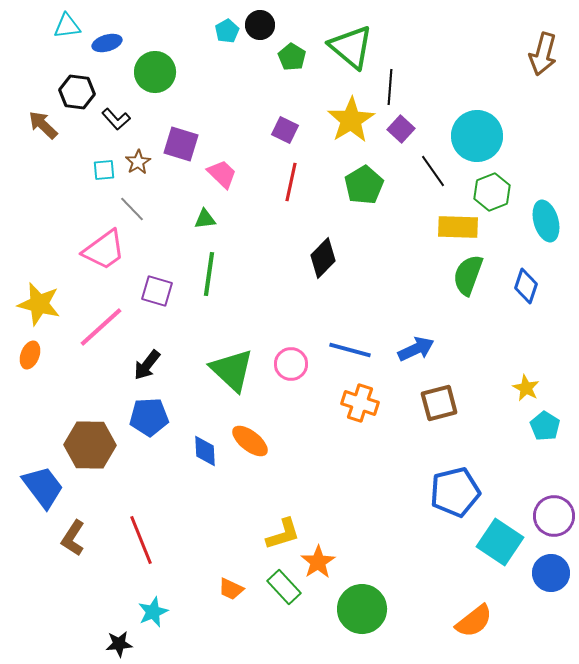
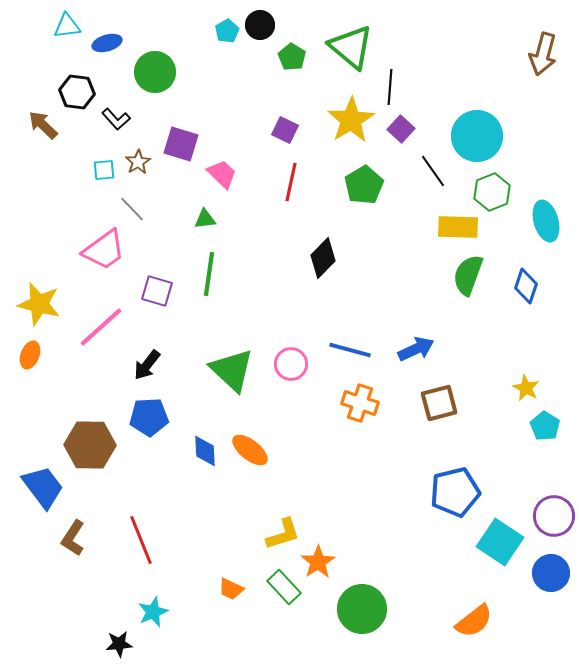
orange ellipse at (250, 441): moved 9 px down
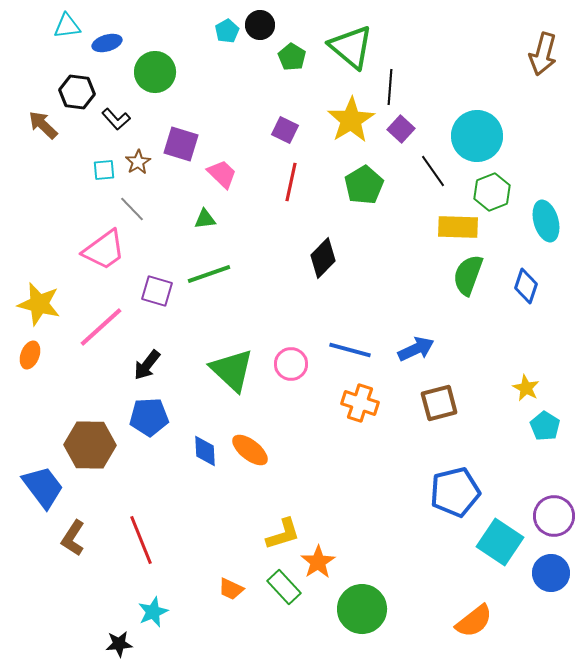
green line at (209, 274): rotated 63 degrees clockwise
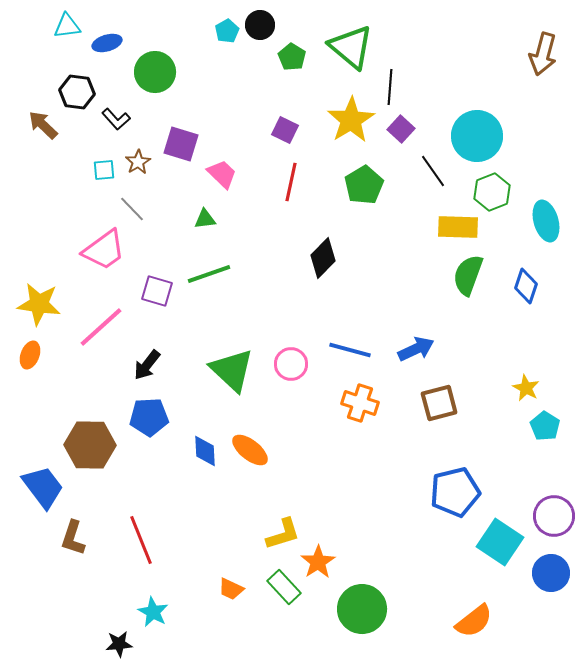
yellow star at (39, 304): rotated 6 degrees counterclockwise
brown L-shape at (73, 538): rotated 15 degrees counterclockwise
cyan star at (153, 612): rotated 20 degrees counterclockwise
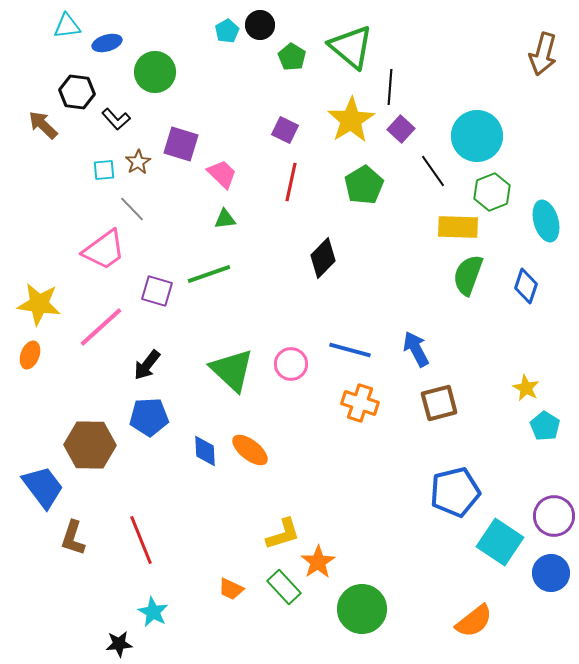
green triangle at (205, 219): moved 20 px right
blue arrow at (416, 349): rotated 93 degrees counterclockwise
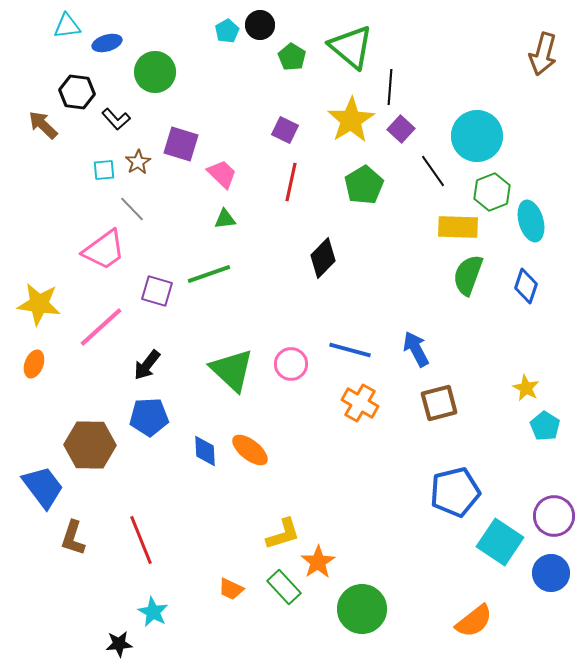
cyan ellipse at (546, 221): moved 15 px left
orange ellipse at (30, 355): moved 4 px right, 9 px down
orange cross at (360, 403): rotated 12 degrees clockwise
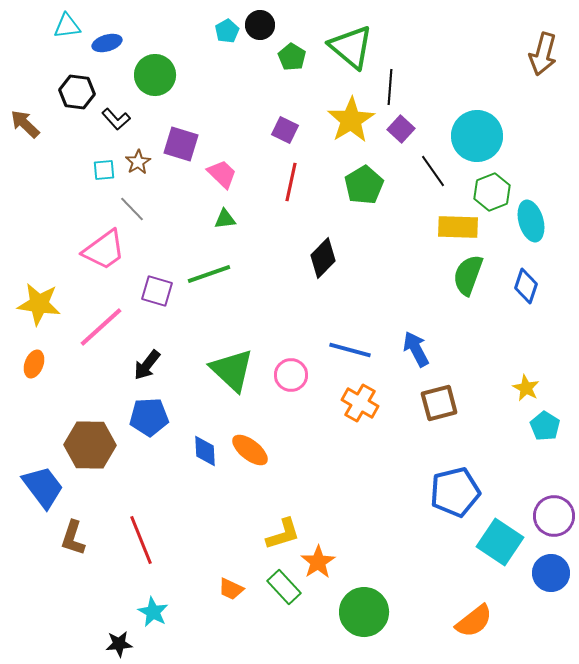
green circle at (155, 72): moved 3 px down
brown arrow at (43, 125): moved 18 px left, 1 px up
pink circle at (291, 364): moved 11 px down
green circle at (362, 609): moved 2 px right, 3 px down
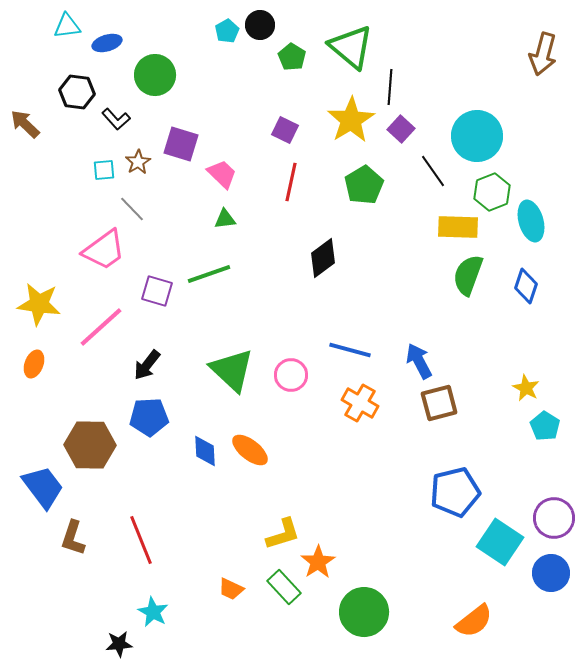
black diamond at (323, 258): rotated 9 degrees clockwise
blue arrow at (416, 349): moved 3 px right, 12 px down
purple circle at (554, 516): moved 2 px down
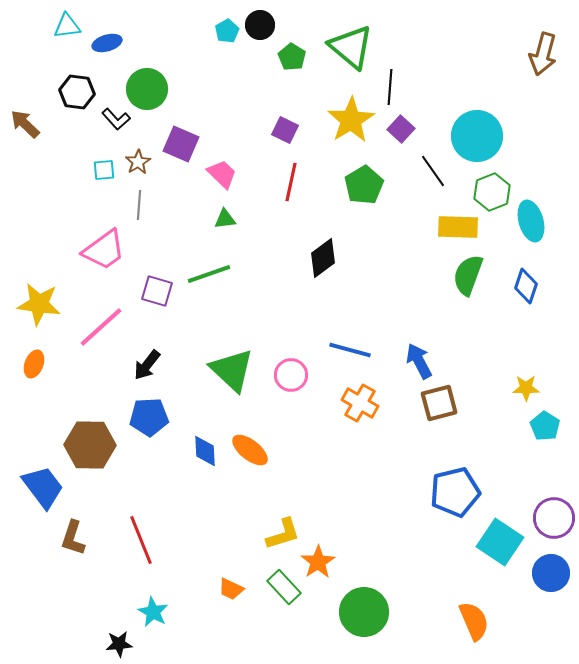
green circle at (155, 75): moved 8 px left, 14 px down
purple square at (181, 144): rotated 6 degrees clockwise
gray line at (132, 209): moved 7 px right, 4 px up; rotated 48 degrees clockwise
yellow star at (526, 388): rotated 28 degrees counterclockwise
orange semicircle at (474, 621): rotated 75 degrees counterclockwise
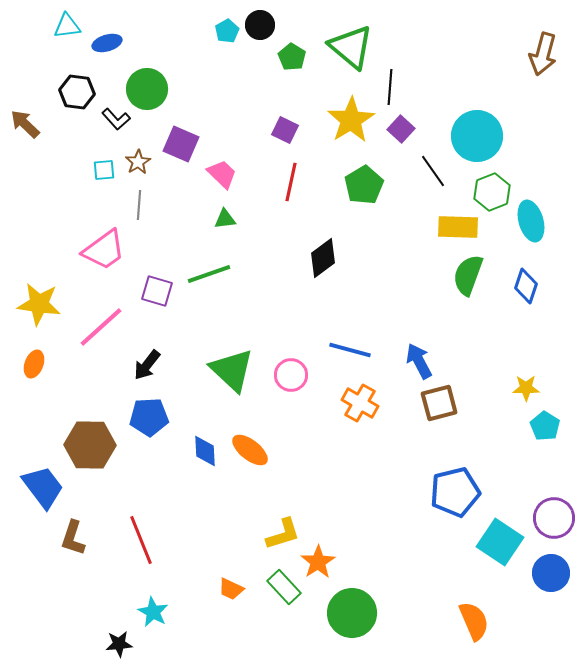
green circle at (364, 612): moved 12 px left, 1 px down
